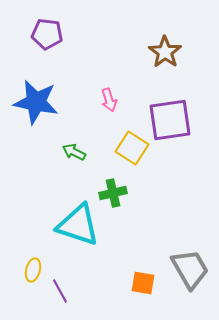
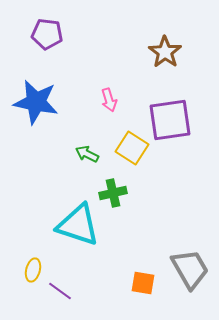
green arrow: moved 13 px right, 2 px down
purple line: rotated 25 degrees counterclockwise
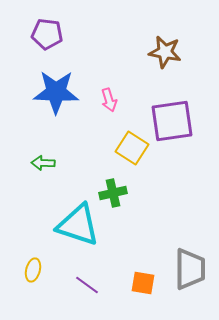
brown star: rotated 24 degrees counterclockwise
blue star: moved 20 px right, 10 px up; rotated 9 degrees counterclockwise
purple square: moved 2 px right, 1 px down
green arrow: moved 44 px left, 9 px down; rotated 25 degrees counterclockwise
gray trapezoid: rotated 30 degrees clockwise
purple line: moved 27 px right, 6 px up
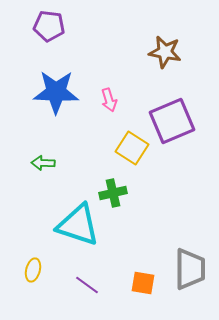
purple pentagon: moved 2 px right, 8 px up
purple square: rotated 15 degrees counterclockwise
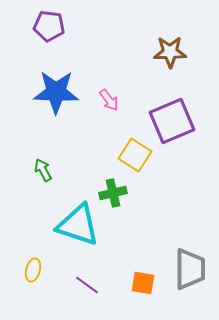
brown star: moved 5 px right; rotated 12 degrees counterclockwise
pink arrow: rotated 20 degrees counterclockwise
yellow square: moved 3 px right, 7 px down
green arrow: moved 7 px down; rotated 60 degrees clockwise
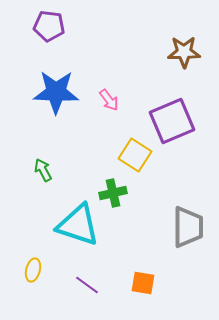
brown star: moved 14 px right
gray trapezoid: moved 2 px left, 42 px up
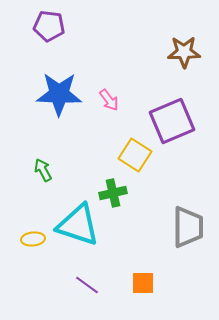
blue star: moved 3 px right, 2 px down
yellow ellipse: moved 31 px up; rotated 70 degrees clockwise
orange square: rotated 10 degrees counterclockwise
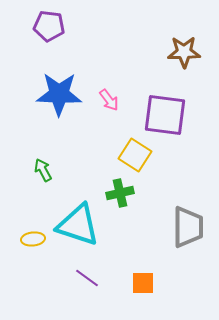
purple square: moved 7 px left, 6 px up; rotated 30 degrees clockwise
green cross: moved 7 px right
purple line: moved 7 px up
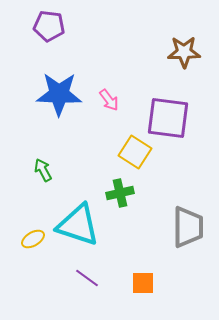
purple square: moved 3 px right, 3 px down
yellow square: moved 3 px up
yellow ellipse: rotated 25 degrees counterclockwise
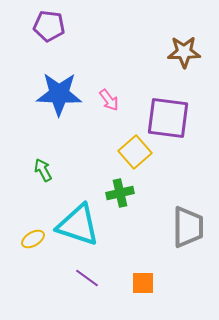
yellow square: rotated 16 degrees clockwise
